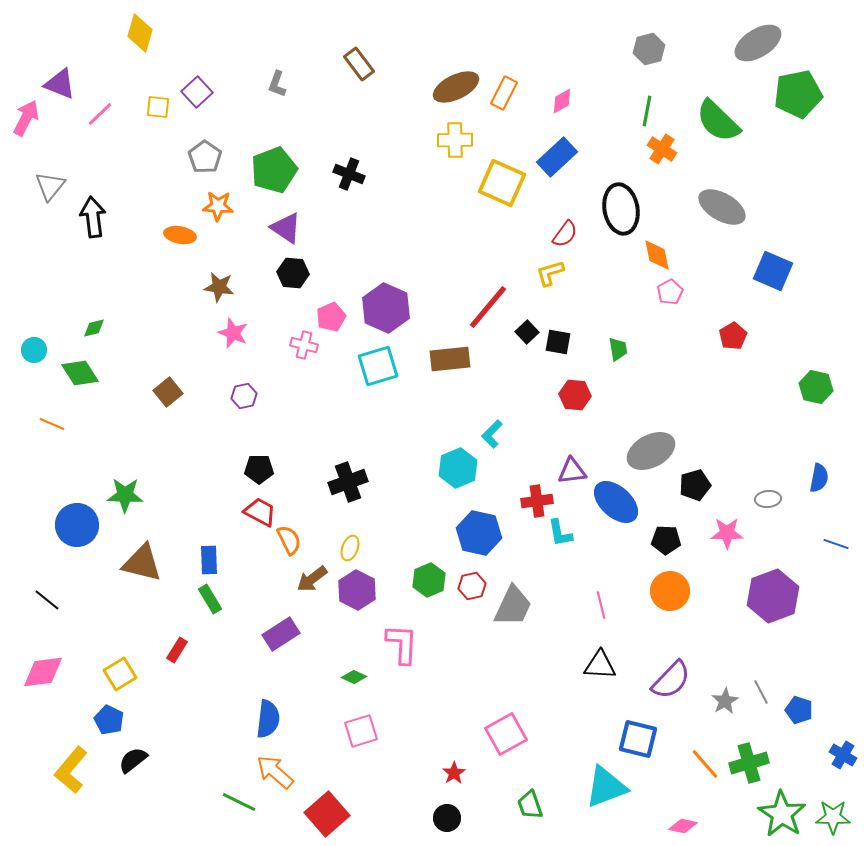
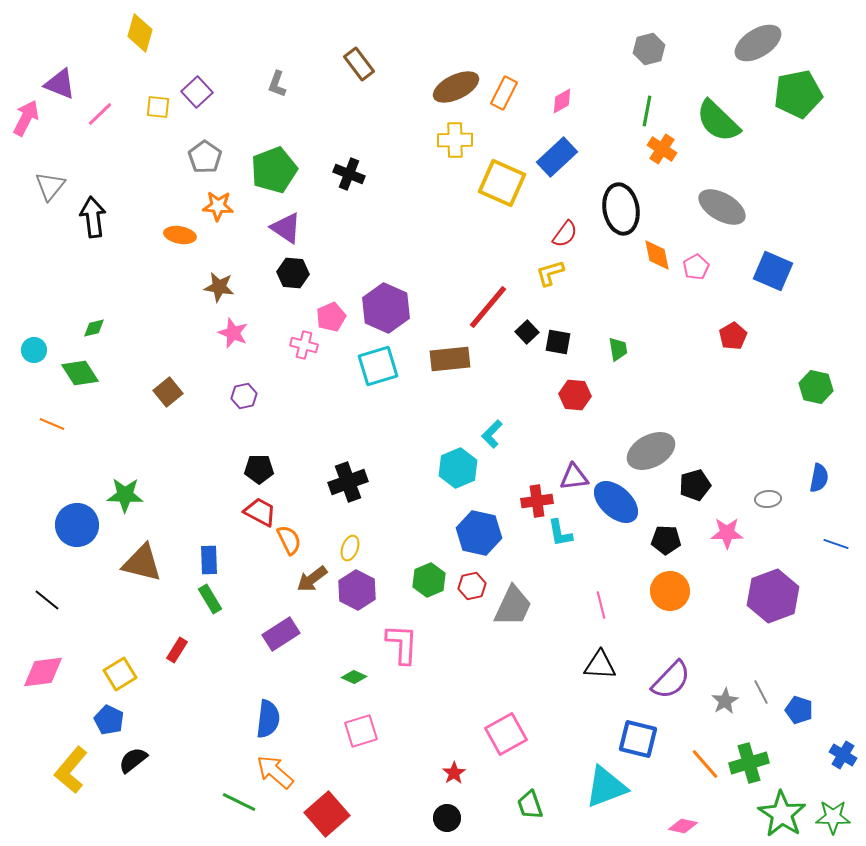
pink pentagon at (670, 292): moved 26 px right, 25 px up
purple triangle at (572, 471): moved 2 px right, 6 px down
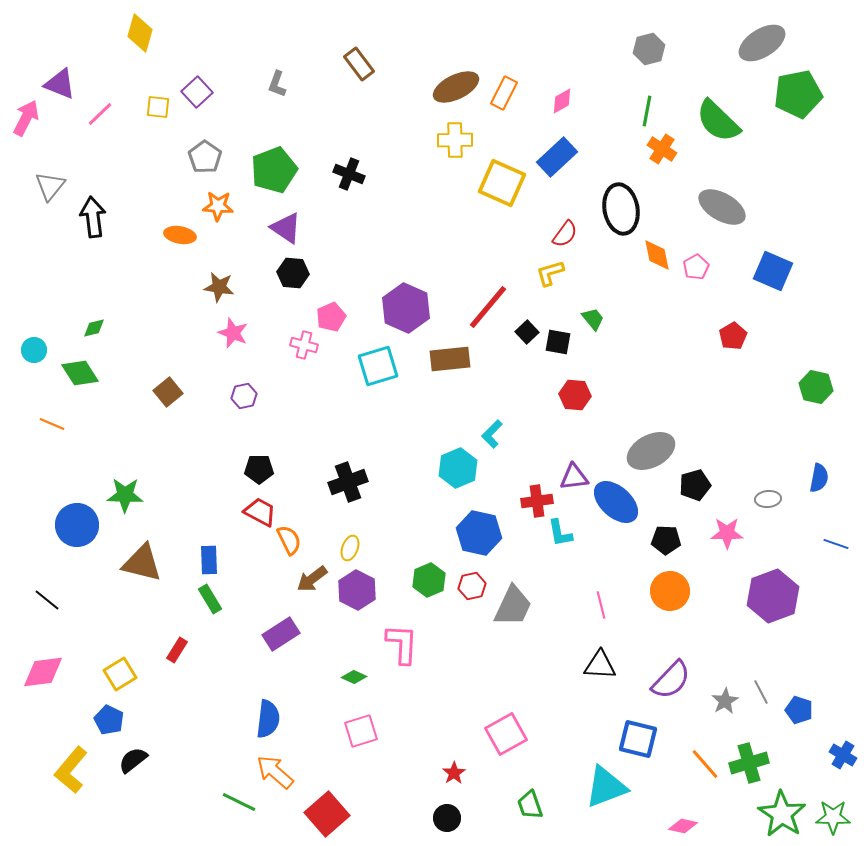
gray ellipse at (758, 43): moved 4 px right
purple hexagon at (386, 308): moved 20 px right
green trapezoid at (618, 349): moved 25 px left, 30 px up; rotated 30 degrees counterclockwise
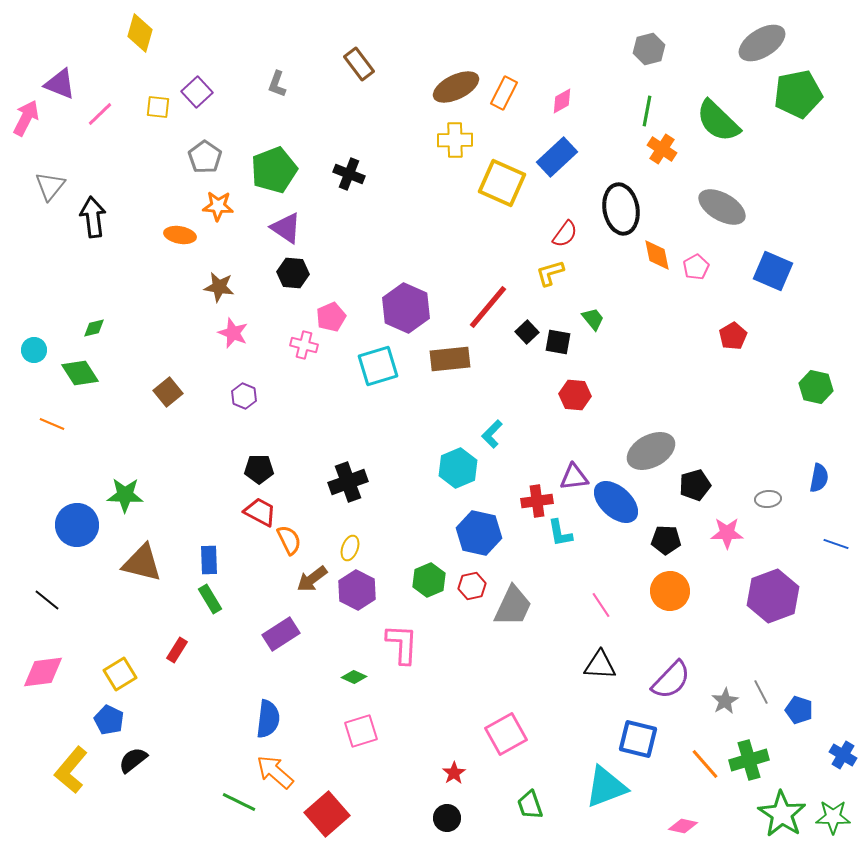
purple hexagon at (244, 396): rotated 25 degrees counterclockwise
pink line at (601, 605): rotated 20 degrees counterclockwise
green cross at (749, 763): moved 3 px up
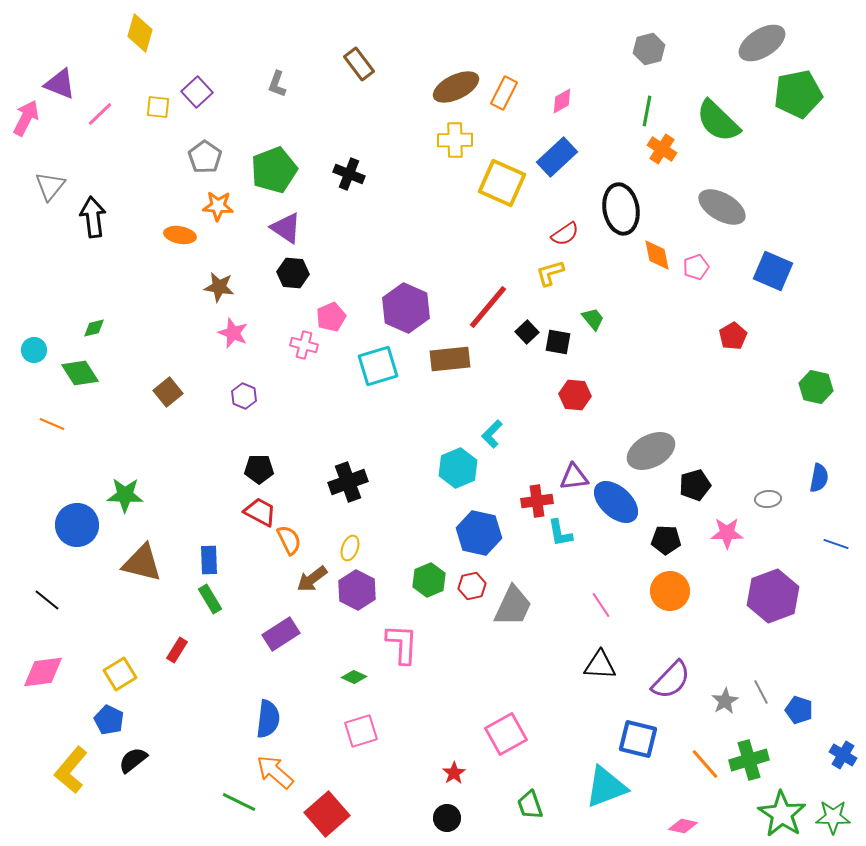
red semicircle at (565, 234): rotated 20 degrees clockwise
pink pentagon at (696, 267): rotated 10 degrees clockwise
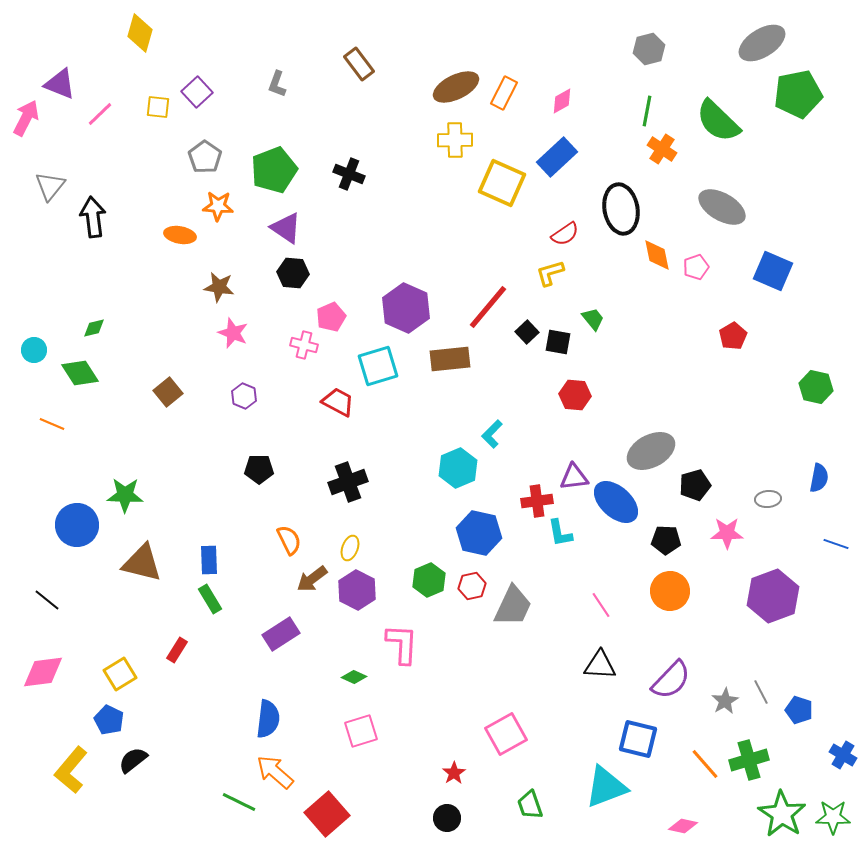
red trapezoid at (260, 512): moved 78 px right, 110 px up
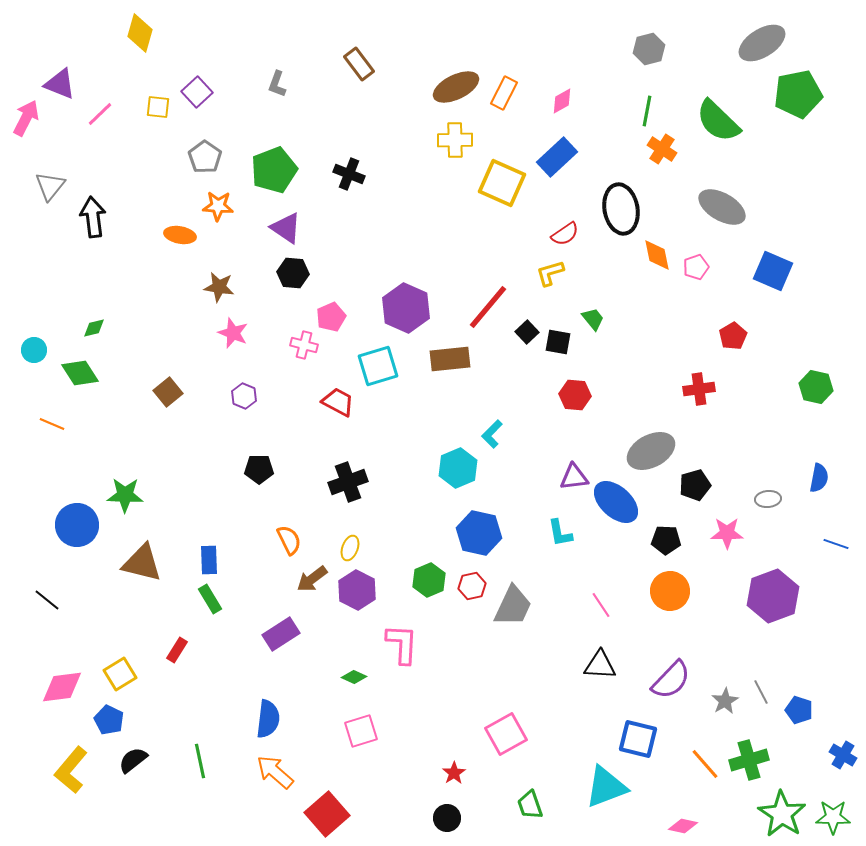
red cross at (537, 501): moved 162 px right, 112 px up
pink diamond at (43, 672): moved 19 px right, 15 px down
green line at (239, 802): moved 39 px left, 41 px up; rotated 52 degrees clockwise
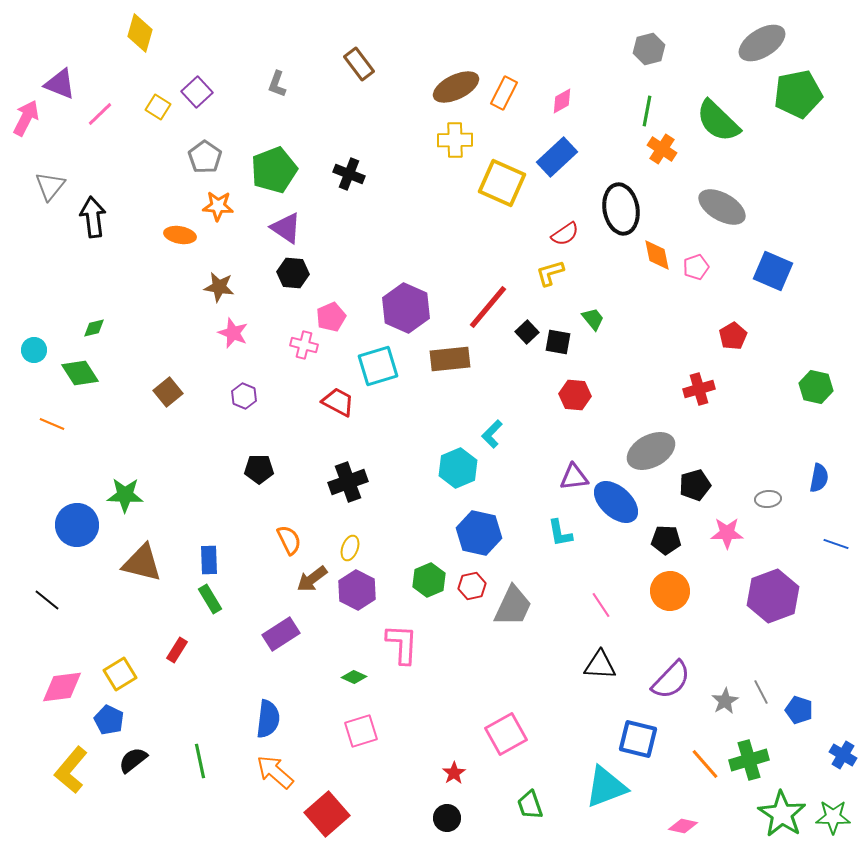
yellow square at (158, 107): rotated 25 degrees clockwise
red cross at (699, 389): rotated 8 degrees counterclockwise
